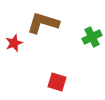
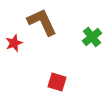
brown L-shape: moved 1 px left, 1 px up; rotated 48 degrees clockwise
green cross: rotated 12 degrees counterclockwise
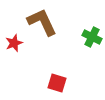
green cross: rotated 24 degrees counterclockwise
red square: moved 1 px down
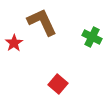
red star: rotated 12 degrees counterclockwise
red square: moved 1 px right, 1 px down; rotated 24 degrees clockwise
